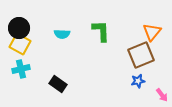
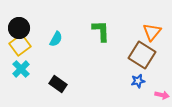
cyan semicircle: moved 6 px left, 5 px down; rotated 63 degrees counterclockwise
yellow square: moved 1 px down; rotated 25 degrees clockwise
brown square: moved 1 px right; rotated 36 degrees counterclockwise
cyan cross: rotated 30 degrees counterclockwise
pink arrow: rotated 40 degrees counterclockwise
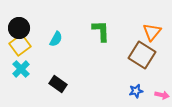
blue star: moved 2 px left, 10 px down
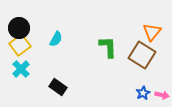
green L-shape: moved 7 px right, 16 px down
black rectangle: moved 3 px down
blue star: moved 7 px right, 2 px down; rotated 16 degrees counterclockwise
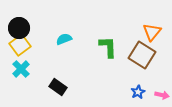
cyan semicircle: moved 8 px right; rotated 140 degrees counterclockwise
blue star: moved 5 px left, 1 px up
